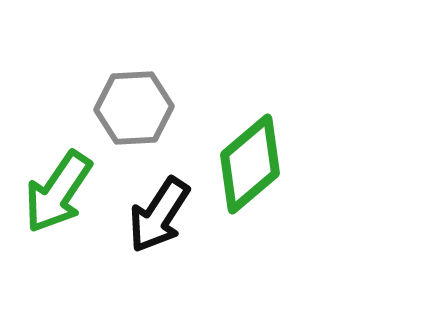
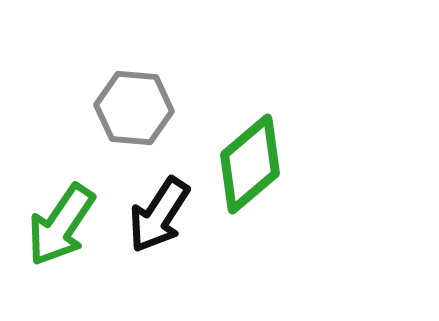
gray hexagon: rotated 8 degrees clockwise
green arrow: moved 3 px right, 33 px down
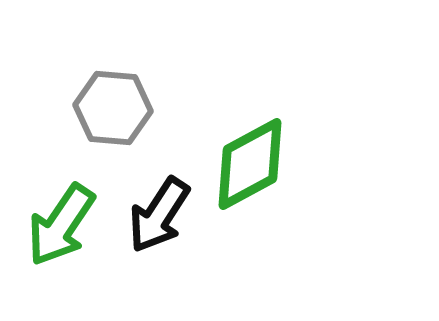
gray hexagon: moved 21 px left
green diamond: rotated 12 degrees clockwise
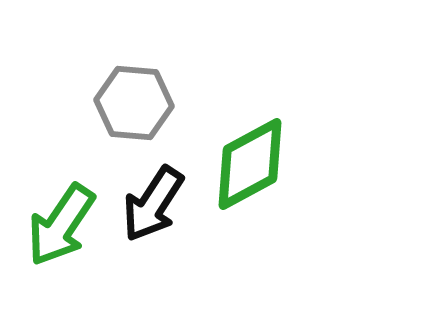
gray hexagon: moved 21 px right, 5 px up
black arrow: moved 6 px left, 11 px up
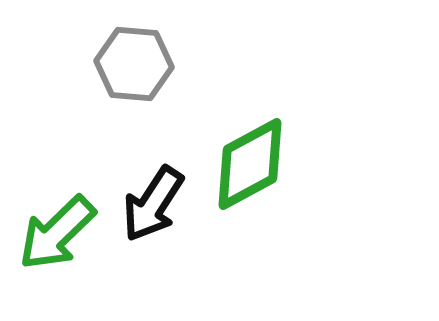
gray hexagon: moved 39 px up
green arrow: moved 4 px left, 8 px down; rotated 12 degrees clockwise
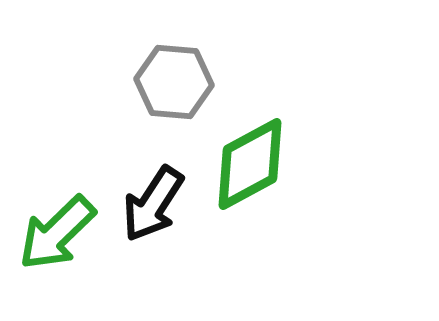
gray hexagon: moved 40 px right, 18 px down
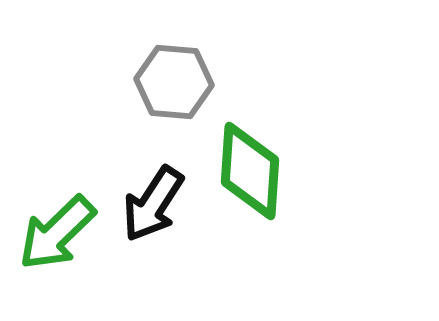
green diamond: moved 7 px down; rotated 58 degrees counterclockwise
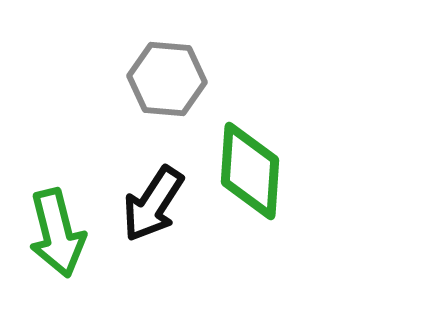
gray hexagon: moved 7 px left, 3 px up
green arrow: rotated 60 degrees counterclockwise
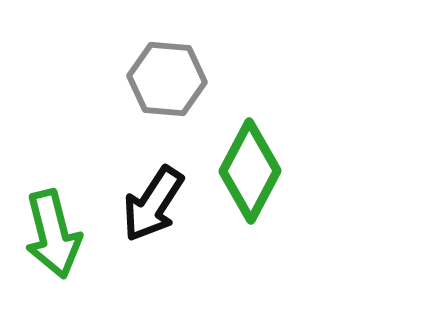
green diamond: rotated 24 degrees clockwise
green arrow: moved 4 px left, 1 px down
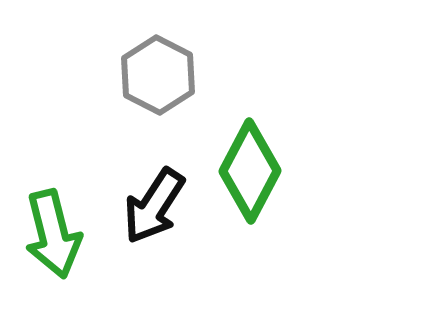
gray hexagon: moved 9 px left, 4 px up; rotated 22 degrees clockwise
black arrow: moved 1 px right, 2 px down
